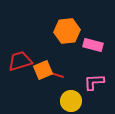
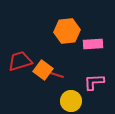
pink rectangle: moved 1 px up; rotated 18 degrees counterclockwise
orange square: rotated 30 degrees counterclockwise
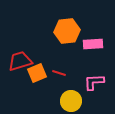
orange square: moved 6 px left, 3 px down; rotated 30 degrees clockwise
red line: moved 2 px right, 2 px up
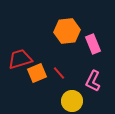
pink rectangle: rotated 72 degrees clockwise
red trapezoid: moved 2 px up
red line: rotated 32 degrees clockwise
pink L-shape: moved 1 px left, 1 px up; rotated 60 degrees counterclockwise
yellow circle: moved 1 px right
